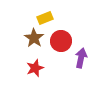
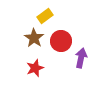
yellow rectangle: moved 2 px up; rotated 14 degrees counterclockwise
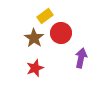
red circle: moved 8 px up
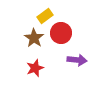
purple arrow: moved 4 px left, 2 px down; rotated 84 degrees clockwise
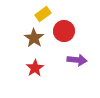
yellow rectangle: moved 2 px left, 2 px up
red circle: moved 3 px right, 2 px up
red star: rotated 12 degrees counterclockwise
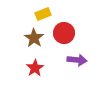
yellow rectangle: rotated 14 degrees clockwise
red circle: moved 2 px down
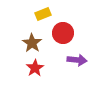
red circle: moved 1 px left
brown star: moved 2 px left, 5 px down
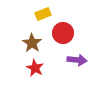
red star: rotated 12 degrees counterclockwise
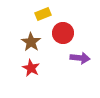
brown star: moved 1 px left, 1 px up
purple arrow: moved 3 px right, 2 px up
red star: moved 4 px left
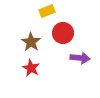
yellow rectangle: moved 4 px right, 3 px up
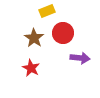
brown star: moved 3 px right, 4 px up
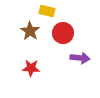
yellow rectangle: rotated 35 degrees clockwise
brown star: moved 4 px left, 7 px up
red star: rotated 24 degrees counterclockwise
